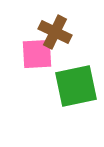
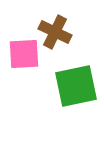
pink square: moved 13 px left
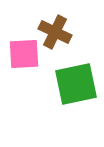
green square: moved 2 px up
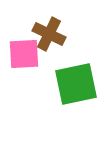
brown cross: moved 6 px left, 2 px down
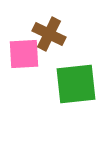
green square: rotated 6 degrees clockwise
